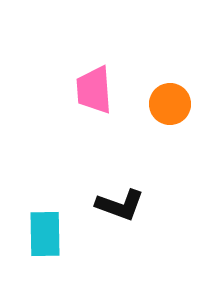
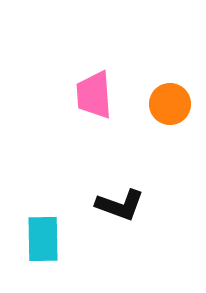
pink trapezoid: moved 5 px down
cyan rectangle: moved 2 px left, 5 px down
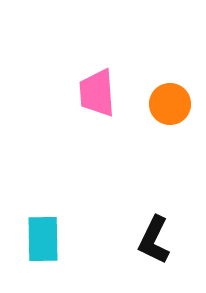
pink trapezoid: moved 3 px right, 2 px up
black L-shape: moved 34 px right, 35 px down; rotated 96 degrees clockwise
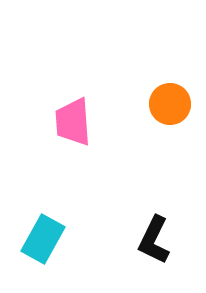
pink trapezoid: moved 24 px left, 29 px down
cyan rectangle: rotated 30 degrees clockwise
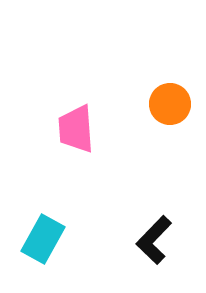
pink trapezoid: moved 3 px right, 7 px down
black L-shape: rotated 18 degrees clockwise
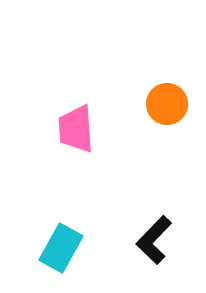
orange circle: moved 3 px left
cyan rectangle: moved 18 px right, 9 px down
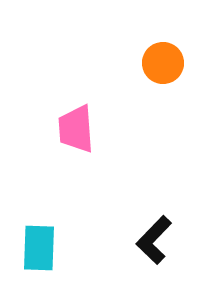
orange circle: moved 4 px left, 41 px up
cyan rectangle: moved 22 px left; rotated 27 degrees counterclockwise
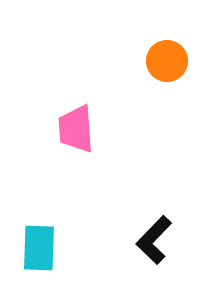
orange circle: moved 4 px right, 2 px up
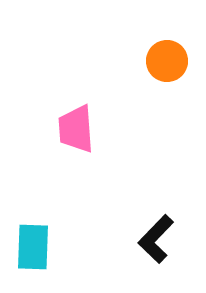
black L-shape: moved 2 px right, 1 px up
cyan rectangle: moved 6 px left, 1 px up
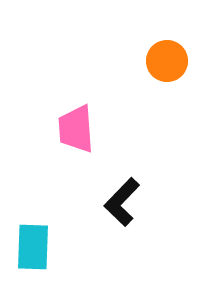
black L-shape: moved 34 px left, 37 px up
